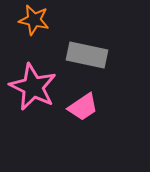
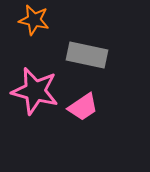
pink star: moved 2 px right, 4 px down; rotated 12 degrees counterclockwise
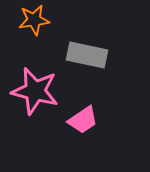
orange star: rotated 20 degrees counterclockwise
pink trapezoid: moved 13 px down
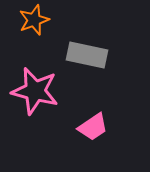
orange star: rotated 12 degrees counterclockwise
pink trapezoid: moved 10 px right, 7 px down
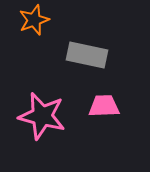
pink star: moved 7 px right, 25 px down
pink trapezoid: moved 11 px right, 21 px up; rotated 148 degrees counterclockwise
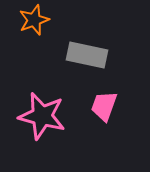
pink trapezoid: rotated 68 degrees counterclockwise
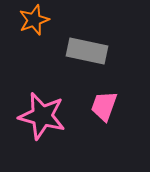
gray rectangle: moved 4 px up
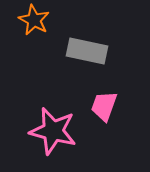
orange star: rotated 24 degrees counterclockwise
pink star: moved 11 px right, 15 px down
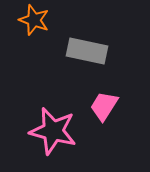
orange star: rotated 8 degrees counterclockwise
pink trapezoid: rotated 12 degrees clockwise
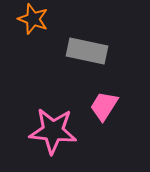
orange star: moved 1 px left, 1 px up
pink star: rotated 9 degrees counterclockwise
